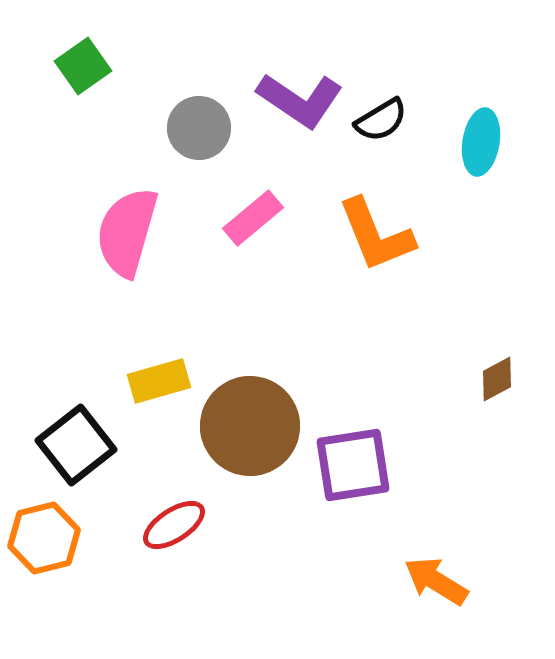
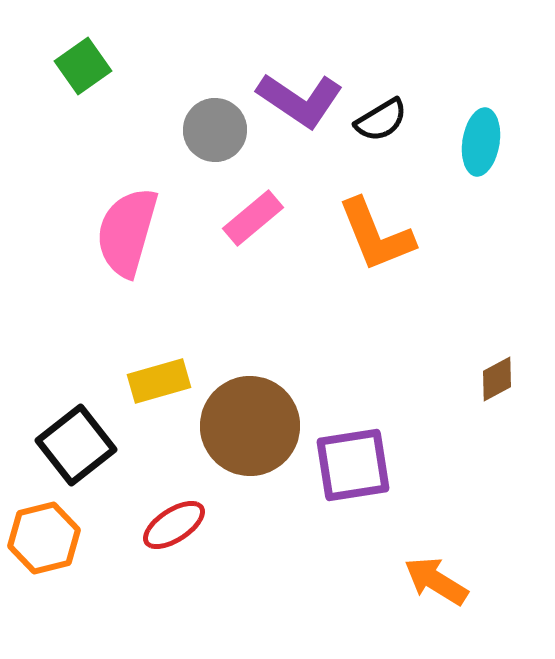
gray circle: moved 16 px right, 2 px down
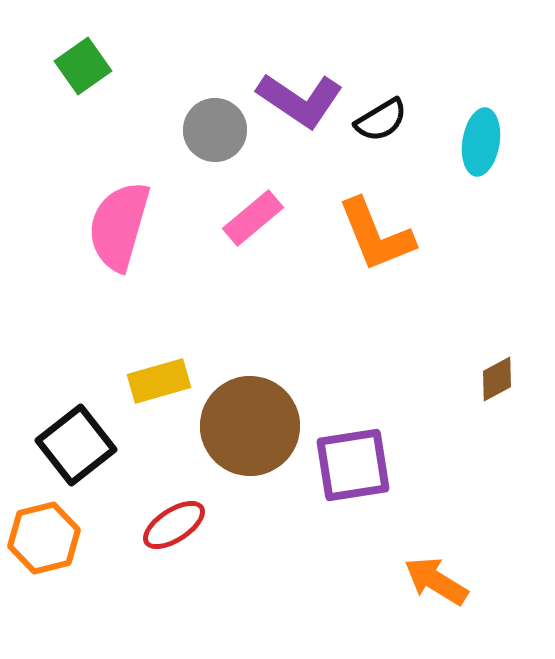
pink semicircle: moved 8 px left, 6 px up
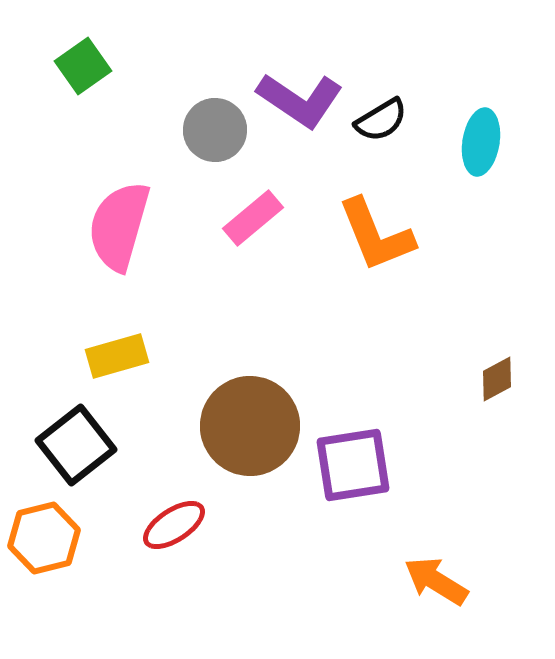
yellow rectangle: moved 42 px left, 25 px up
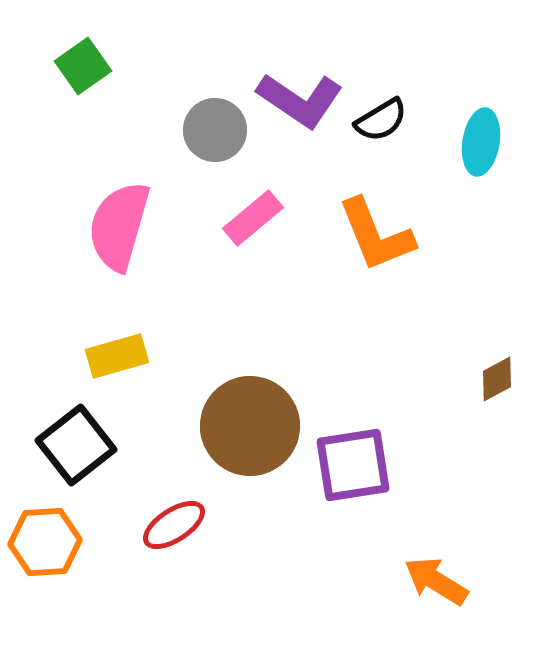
orange hexagon: moved 1 px right, 4 px down; rotated 10 degrees clockwise
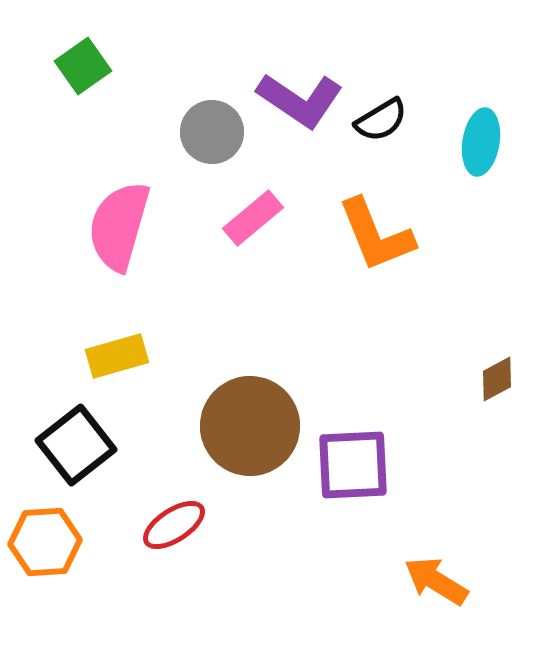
gray circle: moved 3 px left, 2 px down
purple square: rotated 6 degrees clockwise
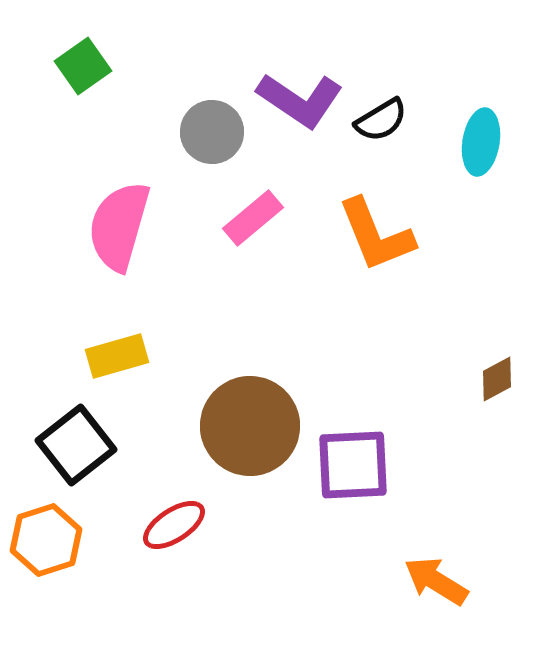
orange hexagon: moved 1 px right, 2 px up; rotated 14 degrees counterclockwise
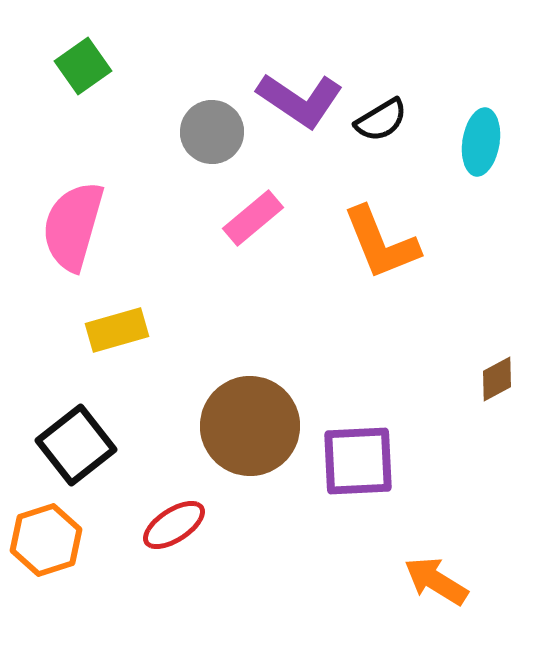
pink semicircle: moved 46 px left
orange L-shape: moved 5 px right, 8 px down
yellow rectangle: moved 26 px up
purple square: moved 5 px right, 4 px up
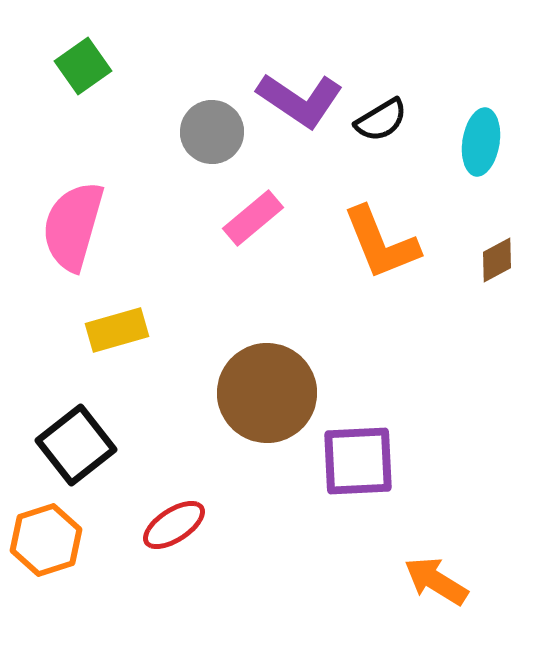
brown diamond: moved 119 px up
brown circle: moved 17 px right, 33 px up
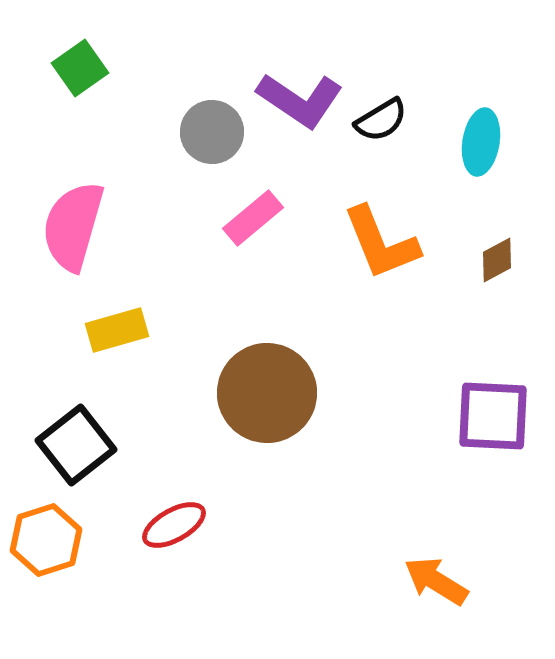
green square: moved 3 px left, 2 px down
purple square: moved 135 px right, 45 px up; rotated 6 degrees clockwise
red ellipse: rotated 4 degrees clockwise
